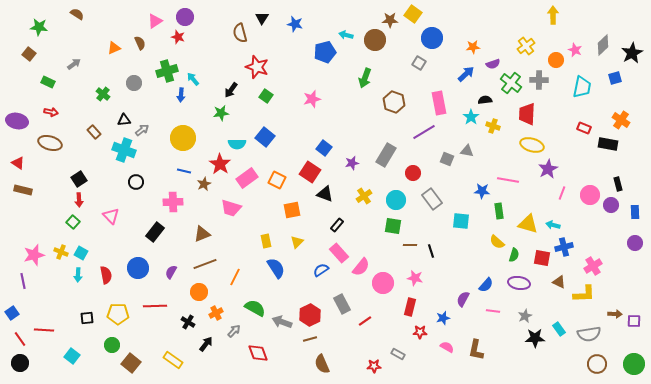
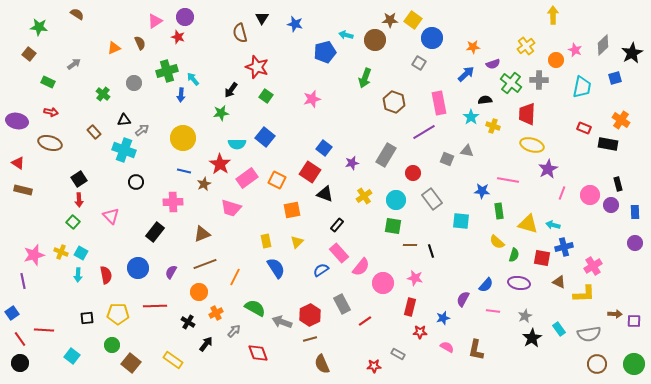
yellow square at (413, 14): moved 6 px down
black star at (535, 338): moved 3 px left; rotated 30 degrees counterclockwise
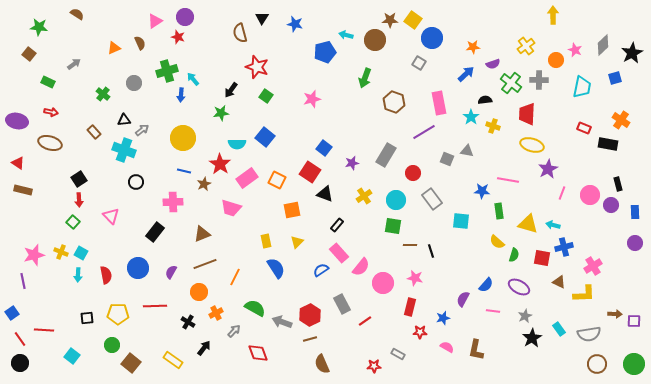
purple ellipse at (519, 283): moved 4 px down; rotated 20 degrees clockwise
black arrow at (206, 344): moved 2 px left, 4 px down
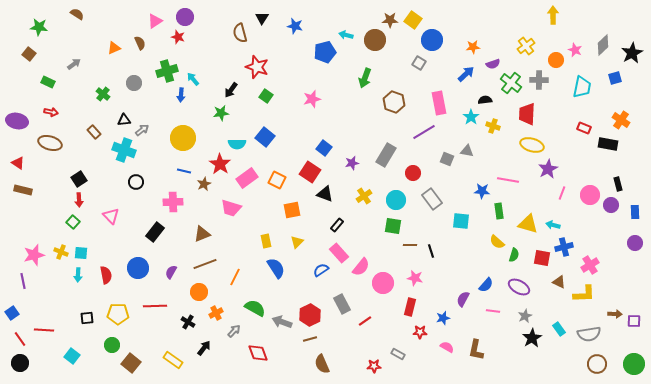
blue star at (295, 24): moved 2 px down
blue circle at (432, 38): moved 2 px down
cyan square at (81, 253): rotated 24 degrees counterclockwise
pink cross at (593, 266): moved 3 px left, 1 px up
